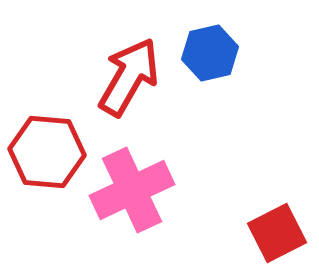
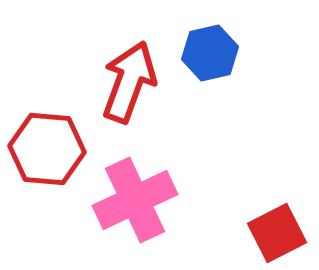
red arrow: moved 5 px down; rotated 10 degrees counterclockwise
red hexagon: moved 3 px up
pink cross: moved 3 px right, 10 px down
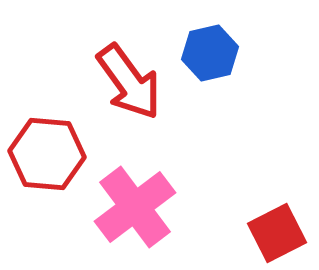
red arrow: rotated 124 degrees clockwise
red hexagon: moved 5 px down
pink cross: moved 7 px down; rotated 12 degrees counterclockwise
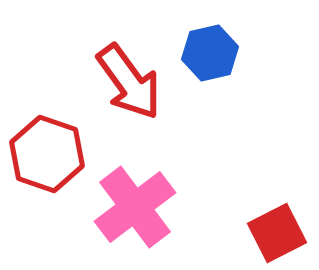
red hexagon: rotated 14 degrees clockwise
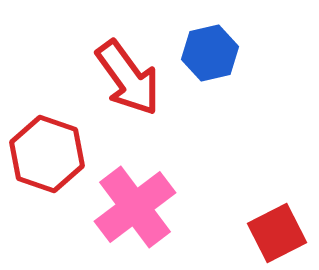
red arrow: moved 1 px left, 4 px up
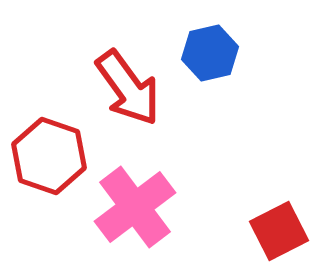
red arrow: moved 10 px down
red hexagon: moved 2 px right, 2 px down
red square: moved 2 px right, 2 px up
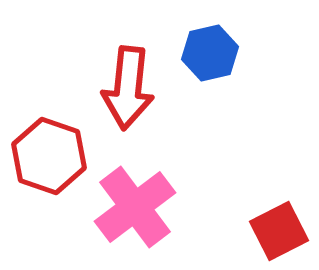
red arrow: rotated 42 degrees clockwise
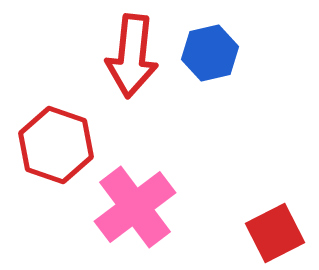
red arrow: moved 4 px right, 32 px up
red hexagon: moved 7 px right, 11 px up
red square: moved 4 px left, 2 px down
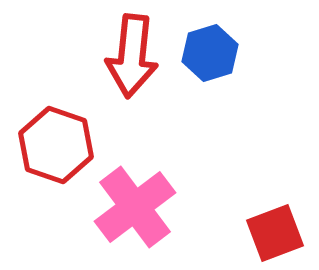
blue hexagon: rotated 4 degrees counterclockwise
red square: rotated 6 degrees clockwise
